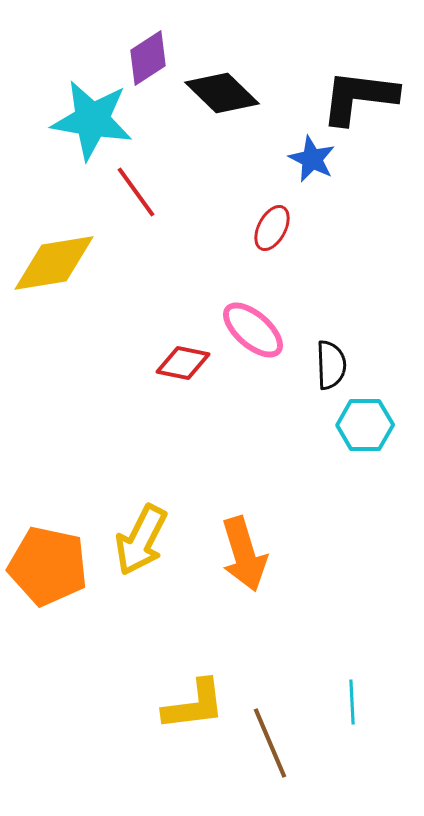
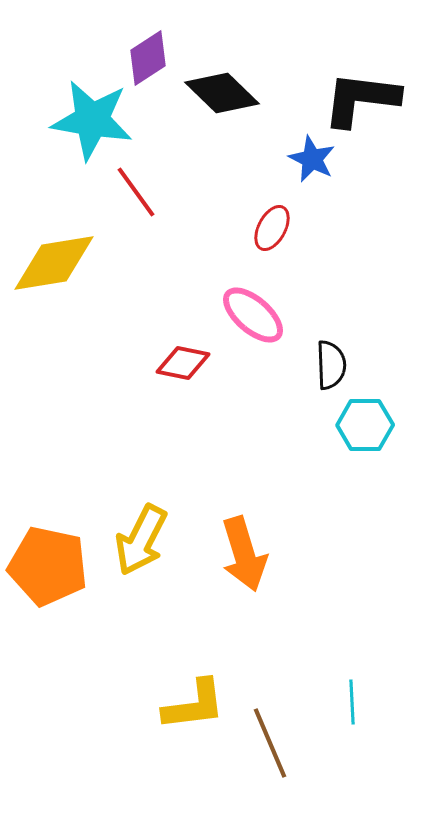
black L-shape: moved 2 px right, 2 px down
pink ellipse: moved 15 px up
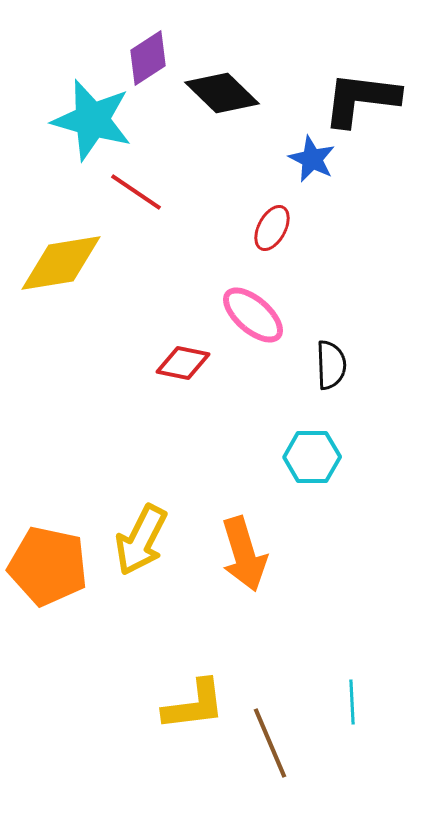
cyan star: rotated 6 degrees clockwise
red line: rotated 20 degrees counterclockwise
yellow diamond: moved 7 px right
cyan hexagon: moved 53 px left, 32 px down
